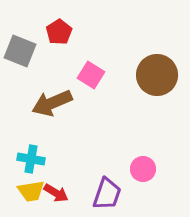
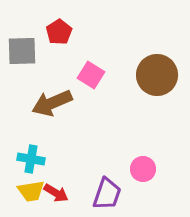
gray square: moved 2 px right; rotated 24 degrees counterclockwise
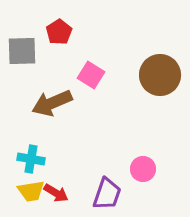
brown circle: moved 3 px right
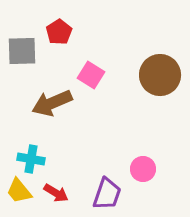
yellow trapezoid: moved 12 px left; rotated 60 degrees clockwise
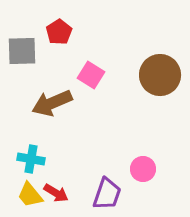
yellow trapezoid: moved 11 px right, 4 px down
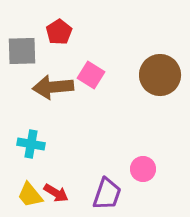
brown arrow: moved 1 px right, 16 px up; rotated 18 degrees clockwise
cyan cross: moved 15 px up
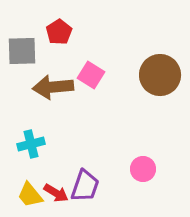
cyan cross: rotated 24 degrees counterclockwise
purple trapezoid: moved 22 px left, 8 px up
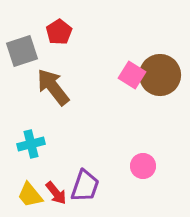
gray square: rotated 16 degrees counterclockwise
pink square: moved 41 px right
brown arrow: rotated 57 degrees clockwise
pink circle: moved 3 px up
red arrow: rotated 20 degrees clockwise
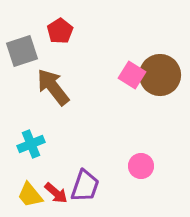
red pentagon: moved 1 px right, 1 px up
cyan cross: rotated 8 degrees counterclockwise
pink circle: moved 2 px left
red arrow: rotated 10 degrees counterclockwise
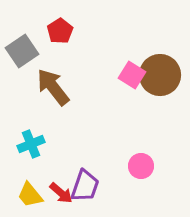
gray square: rotated 16 degrees counterclockwise
red arrow: moved 5 px right
